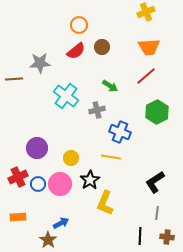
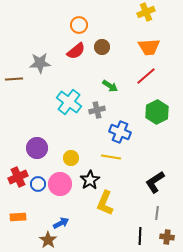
cyan cross: moved 3 px right, 6 px down
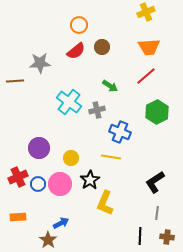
brown line: moved 1 px right, 2 px down
purple circle: moved 2 px right
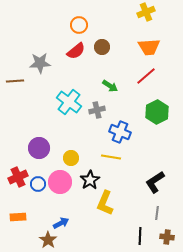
pink circle: moved 2 px up
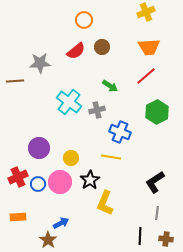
orange circle: moved 5 px right, 5 px up
brown cross: moved 1 px left, 2 px down
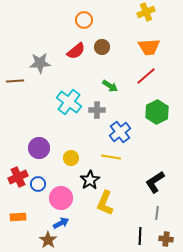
gray cross: rotated 14 degrees clockwise
blue cross: rotated 30 degrees clockwise
pink circle: moved 1 px right, 16 px down
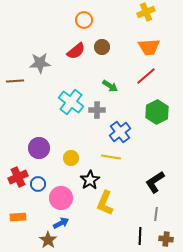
cyan cross: moved 2 px right
gray line: moved 1 px left, 1 px down
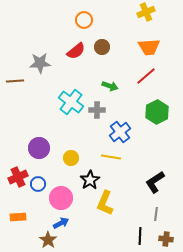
green arrow: rotated 14 degrees counterclockwise
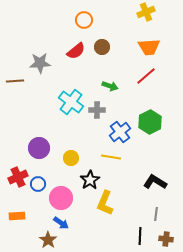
green hexagon: moved 7 px left, 10 px down
black L-shape: rotated 65 degrees clockwise
orange rectangle: moved 1 px left, 1 px up
blue arrow: rotated 63 degrees clockwise
